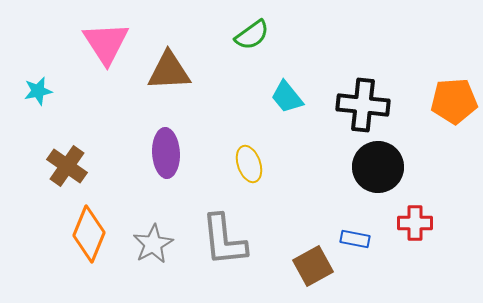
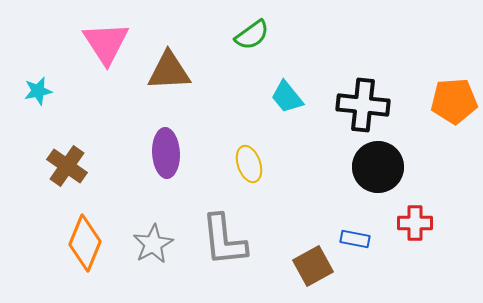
orange diamond: moved 4 px left, 9 px down
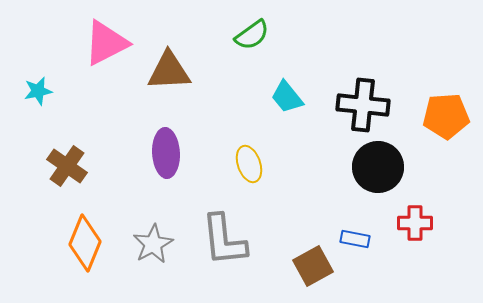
pink triangle: rotated 36 degrees clockwise
orange pentagon: moved 8 px left, 15 px down
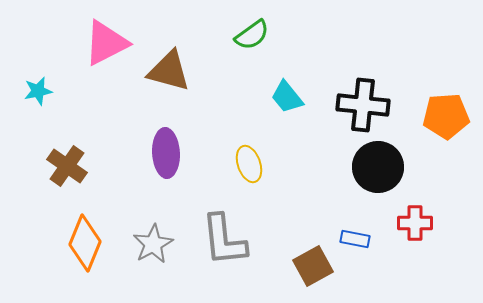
brown triangle: rotated 18 degrees clockwise
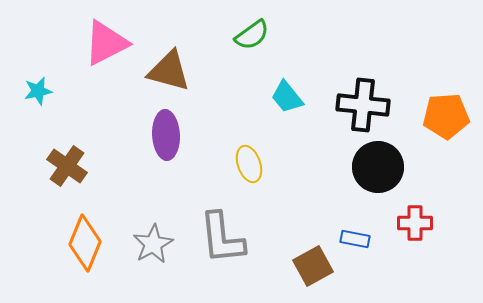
purple ellipse: moved 18 px up
gray L-shape: moved 2 px left, 2 px up
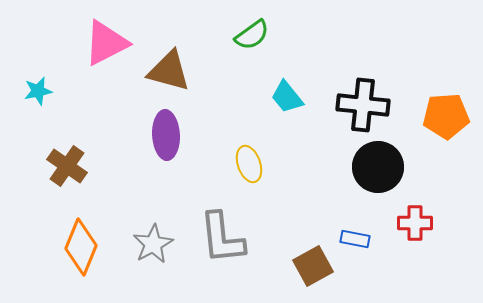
orange diamond: moved 4 px left, 4 px down
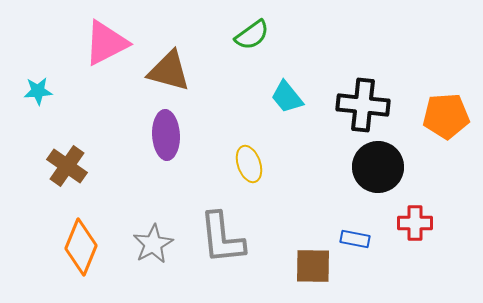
cyan star: rotated 8 degrees clockwise
brown square: rotated 30 degrees clockwise
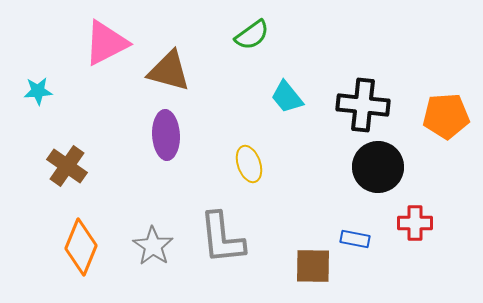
gray star: moved 2 px down; rotated 9 degrees counterclockwise
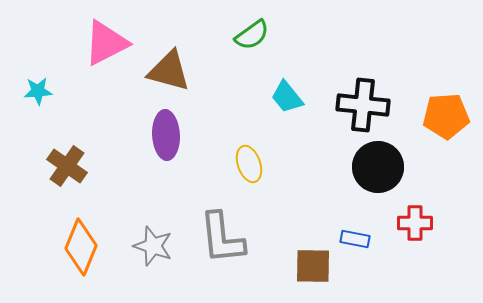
gray star: rotated 15 degrees counterclockwise
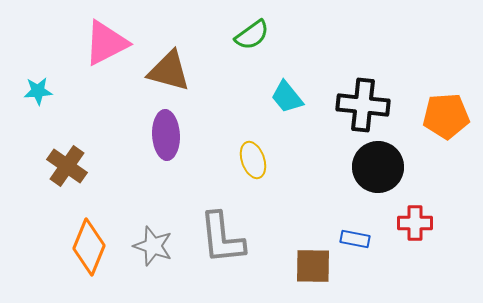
yellow ellipse: moved 4 px right, 4 px up
orange diamond: moved 8 px right
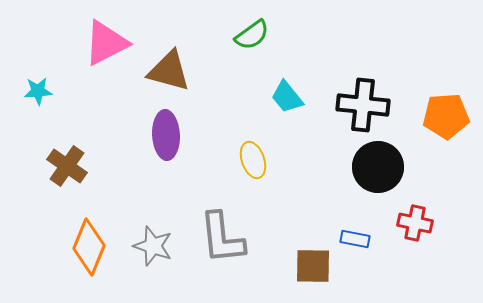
red cross: rotated 12 degrees clockwise
